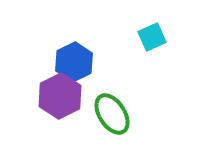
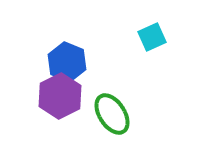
blue hexagon: moved 7 px left; rotated 12 degrees counterclockwise
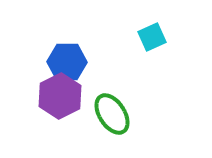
blue hexagon: rotated 21 degrees counterclockwise
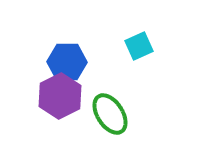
cyan square: moved 13 px left, 9 px down
green ellipse: moved 2 px left
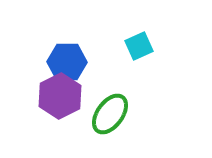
green ellipse: rotated 69 degrees clockwise
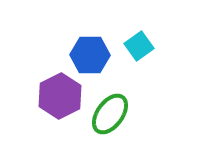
cyan square: rotated 12 degrees counterclockwise
blue hexagon: moved 23 px right, 7 px up
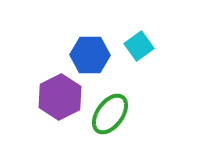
purple hexagon: moved 1 px down
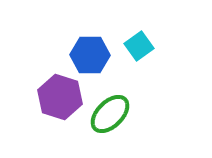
purple hexagon: rotated 15 degrees counterclockwise
green ellipse: rotated 9 degrees clockwise
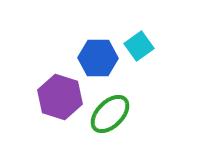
blue hexagon: moved 8 px right, 3 px down
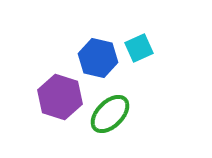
cyan square: moved 2 px down; rotated 12 degrees clockwise
blue hexagon: rotated 12 degrees clockwise
